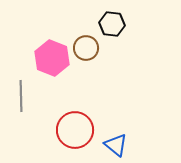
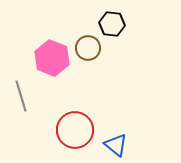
brown circle: moved 2 px right
gray line: rotated 16 degrees counterclockwise
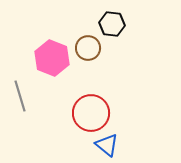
gray line: moved 1 px left
red circle: moved 16 px right, 17 px up
blue triangle: moved 9 px left
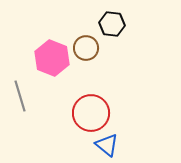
brown circle: moved 2 px left
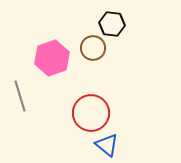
brown circle: moved 7 px right
pink hexagon: rotated 20 degrees clockwise
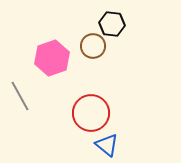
brown circle: moved 2 px up
gray line: rotated 12 degrees counterclockwise
